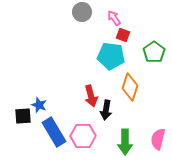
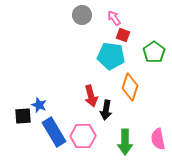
gray circle: moved 3 px down
pink semicircle: rotated 25 degrees counterclockwise
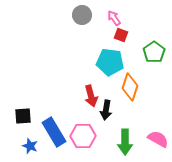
red square: moved 2 px left
cyan pentagon: moved 1 px left, 6 px down
blue star: moved 9 px left, 41 px down
pink semicircle: rotated 130 degrees clockwise
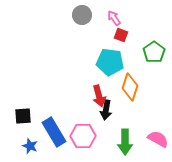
red arrow: moved 8 px right
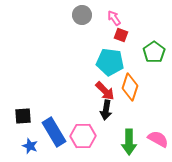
red arrow: moved 6 px right, 5 px up; rotated 30 degrees counterclockwise
green arrow: moved 4 px right
